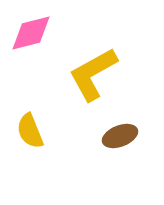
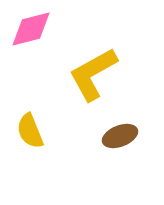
pink diamond: moved 4 px up
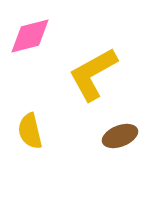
pink diamond: moved 1 px left, 7 px down
yellow semicircle: rotated 9 degrees clockwise
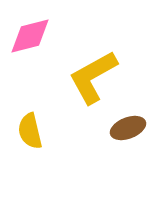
yellow L-shape: moved 3 px down
brown ellipse: moved 8 px right, 8 px up
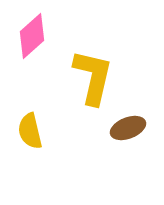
pink diamond: moved 2 px right; rotated 27 degrees counterclockwise
yellow L-shape: rotated 132 degrees clockwise
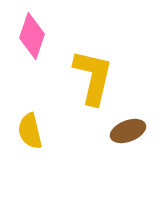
pink diamond: rotated 30 degrees counterclockwise
brown ellipse: moved 3 px down
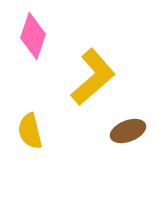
pink diamond: moved 1 px right
yellow L-shape: rotated 36 degrees clockwise
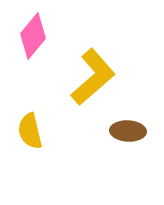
pink diamond: rotated 21 degrees clockwise
brown ellipse: rotated 24 degrees clockwise
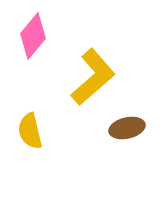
brown ellipse: moved 1 px left, 3 px up; rotated 16 degrees counterclockwise
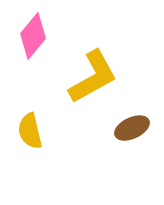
yellow L-shape: rotated 12 degrees clockwise
brown ellipse: moved 5 px right; rotated 12 degrees counterclockwise
